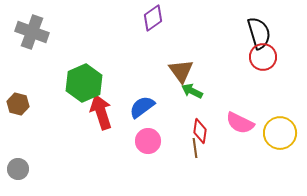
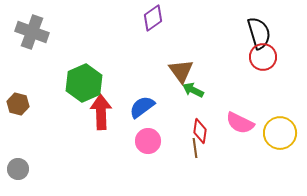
green arrow: moved 1 px right, 1 px up
red arrow: rotated 16 degrees clockwise
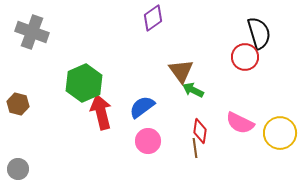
red circle: moved 18 px left
red arrow: rotated 12 degrees counterclockwise
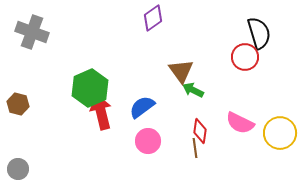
green hexagon: moved 6 px right, 5 px down
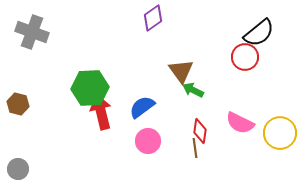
black semicircle: rotated 68 degrees clockwise
green hexagon: rotated 21 degrees clockwise
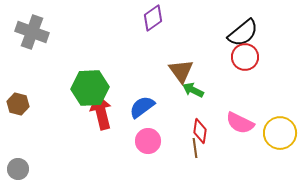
black semicircle: moved 16 px left
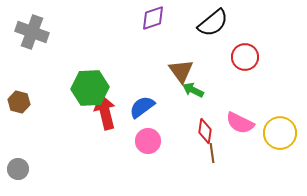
purple diamond: rotated 16 degrees clockwise
black semicircle: moved 30 px left, 10 px up
brown hexagon: moved 1 px right, 2 px up
red arrow: moved 4 px right
red diamond: moved 5 px right
brown line: moved 17 px right, 5 px down
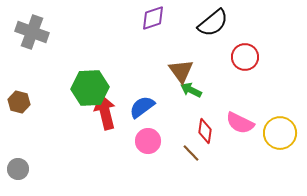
green arrow: moved 2 px left
brown line: moved 21 px left; rotated 36 degrees counterclockwise
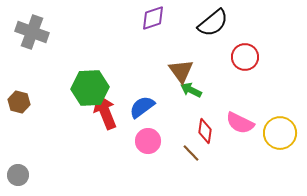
red arrow: rotated 8 degrees counterclockwise
gray circle: moved 6 px down
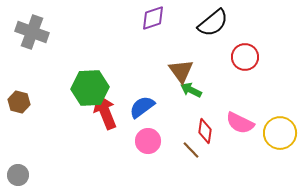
brown line: moved 3 px up
